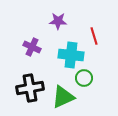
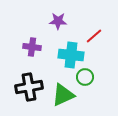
red line: rotated 66 degrees clockwise
purple cross: rotated 18 degrees counterclockwise
green circle: moved 1 px right, 1 px up
black cross: moved 1 px left, 1 px up
green triangle: moved 2 px up
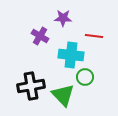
purple star: moved 5 px right, 3 px up
red line: rotated 48 degrees clockwise
purple cross: moved 8 px right, 11 px up; rotated 24 degrees clockwise
black cross: moved 2 px right, 1 px up
green triangle: rotated 50 degrees counterclockwise
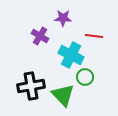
cyan cross: rotated 20 degrees clockwise
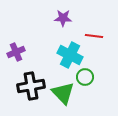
purple cross: moved 24 px left, 16 px down; rotated 36 degrees clockwise
cyan cross: moved 1 px left
green triangle: moved 2 px up
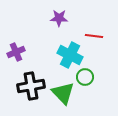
purple star: moved 4 px left
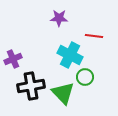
purple cross: moved 3 px left, 7 px down
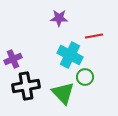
red line: rotated 18 degrees counterclockwise
black cross: moved 5 px left
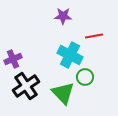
purple star: moved 4 px right, 2 px up
black cross: rotated 24 degrees counterclockwise
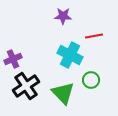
green circle: moved 6 px right, 3 px down
